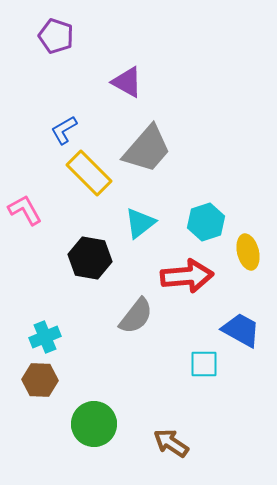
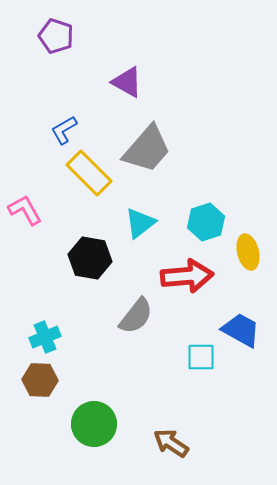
cyan square: moved 3 px left, 7 px up
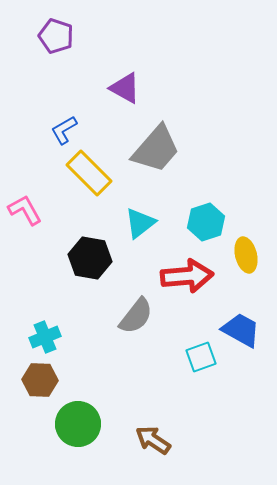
purple triangle: moved 2 px left, 6 px down
gray trapezoid: moved 9 px right
yellow ellipse: moved 2 px left, 3 px down
cyan square: rotated 20 degrees counterclockwise
green circle: moved 16 px left
brown arrow: moved 18 px left, 3 px up
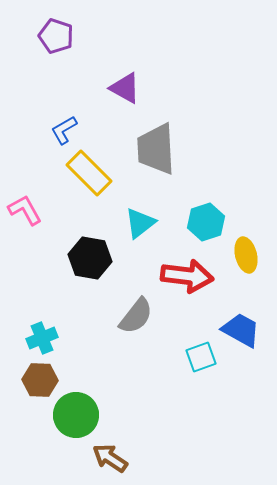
gray trapezoid: rotated 136 degrees clockwise
red arrow: rotated 12 degrees clockwise
cyan cross: moved 3 px left, 1 px down
green circle: moved 2 px left, 9 px up
brown arrow: moved 43 px left, 18 px down
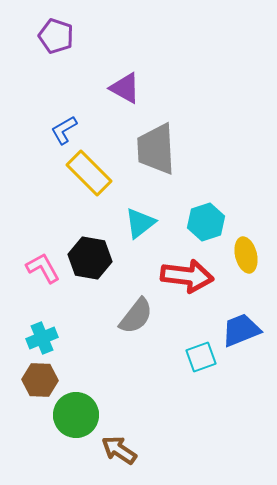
pink L-shape: moved 18 px right, 58 px down
blue trapezoid: rotated 51 degrees counterclockwise
brown arrow: moved 9 px right, 8 px up
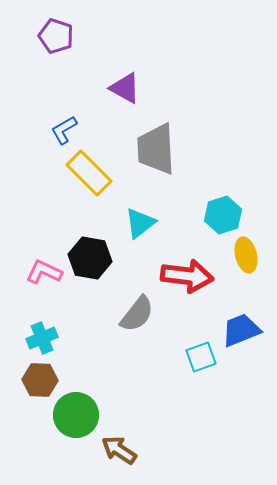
cyan hexagon: moved 17 px right, 7 px up
pink L-shape: moved 1 px right, 4 px down; rotated 36 degrees counterclockwise
gray semicircle: moved 1 px right, 2 px up
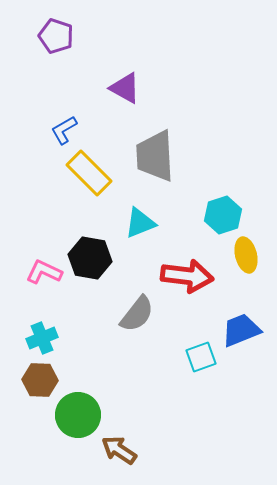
gray trapezoid: moved 1 px left, 7 px down
cyan triangle: rotated 16 degrees clockwise
green circle: moved 2 px right
